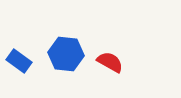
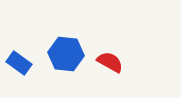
blue rectangle: moved 2 px down
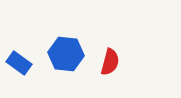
red semicircle: rotated 76 degrees clockwise
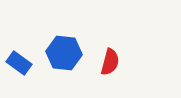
blue hexagon: moved 2 px left, 1 px up
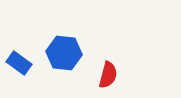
red semicircle: moved 2 px left, 13 px down
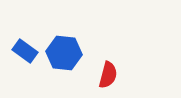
blue rectangle: moved 6 px right, 12 px up
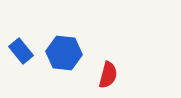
blue rectangle: moved 4 px left; rotated 15 degrees clockwise
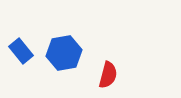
blue hexagon: rotated 16 degrees counterclockwise
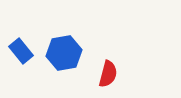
red semicircle: moved 1 px up
